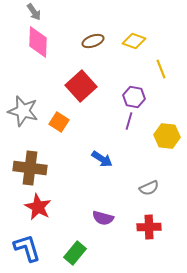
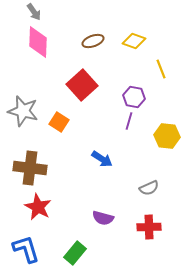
red square: moved 1 px right, 1 px up
blue L-shape: moved 1 px left, 1 px down
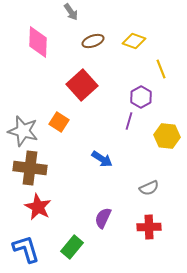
gray arrow: moved 37 px right
purple hexagon: moved 7 px right; rotated 20 degrees clockwise
gray star: moved 20 px down
purple semicircle: rotated 100 degrees clockwise
green rectangle: moved 3 px left, 6 px up
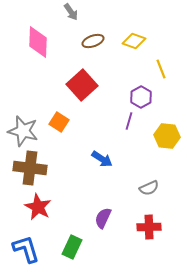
green rectangle: rotated 15 degrees counterclockwise
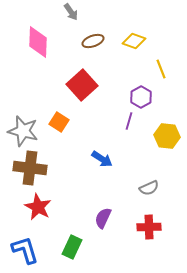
blue L-shape: moved 1 px left, 1 px down
